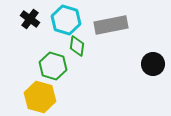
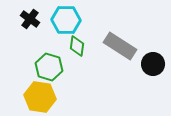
cyan hexagon: rotated 16 degrees counterclockwise
gray rectangle: moved 9 px right, 21 px down; rotated 44 degrees clockwise
green hexagon: moved 4 px left, 1 px down
yellow hexagon: rotated 8 degrees counterclockwise
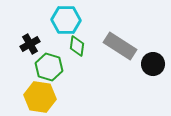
black cross: moved 25 px down; rotated 24 degrees clockwise
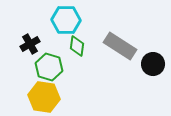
yellow hexagon: moved 4 px right
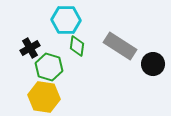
black cross: moved 4 px down
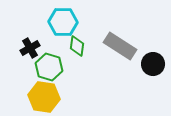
cyan hexagon: moved 3 px left, 2 px down
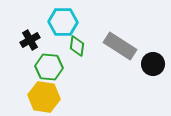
black cross: moved 8 px up
green hexagon: rotated 12 degrees counterclockwise
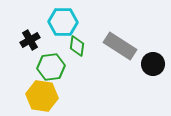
green hexagon: moved 2 px right; rotated 12 degrees counterclockwise
yellow hexagon: moved 2 px left, 1 px up
